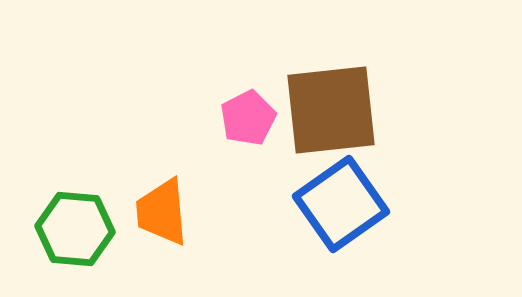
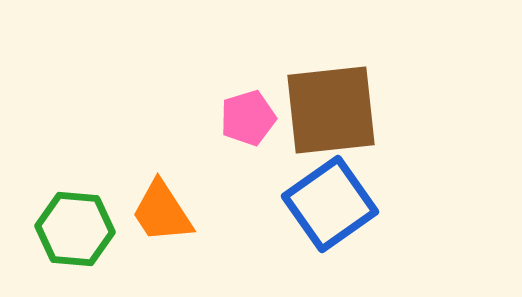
pink pentagon: rotated 10 degrees clockwise
blue square: moved 11 px left
orange trapezoid: rotated 28 degrees counterclockwise
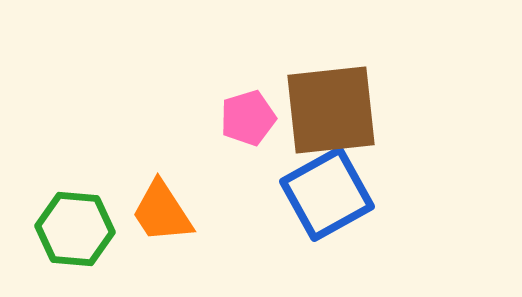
blue square: moved 3 px left, 10 px up; rotated 6 degrees clockwise
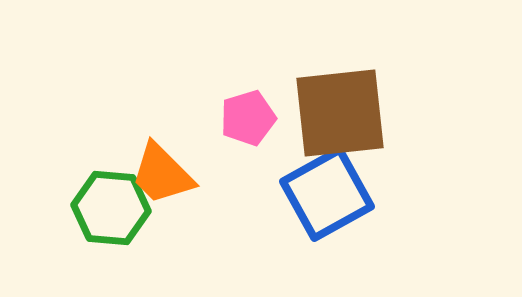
brown square: moved 9 px right, 3 px down
orange trapezoid: moved 38 px up; rotated 12 degrees counterclockwise
green hexagon: moved 36 px right, 21 px up
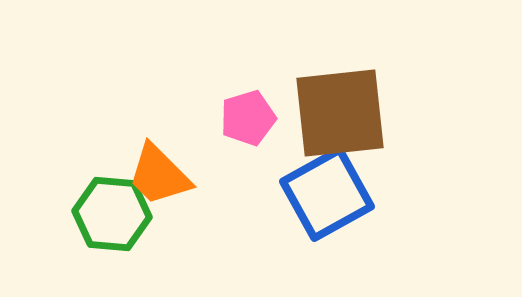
orange trapezoid: moved 3 px left, 1 px down
green hexagon: moved 1 px right, 6 px down
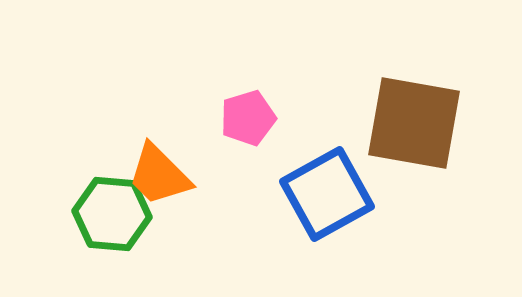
brown square: moved 74 px right, 10 px down; rotated 16 degrees clockwise
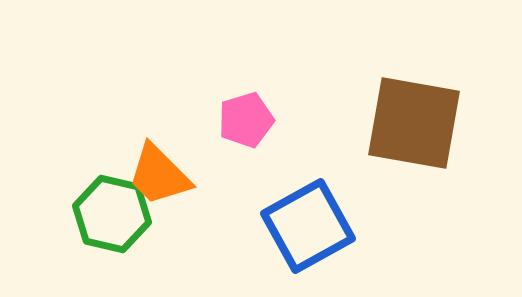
pink pentagon: moved 2 px left, 2 px down
blue square: moved 19 px left, 32 px down
green hexagon: rotated 8 degrees clockwise
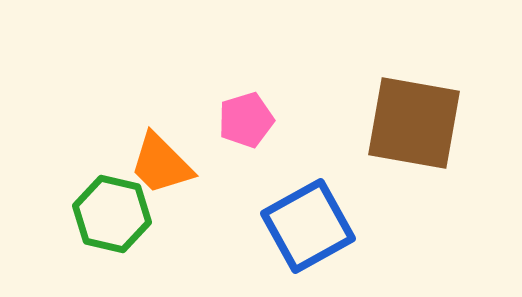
orange trapezoid: moved 2 px right, 11 px up
